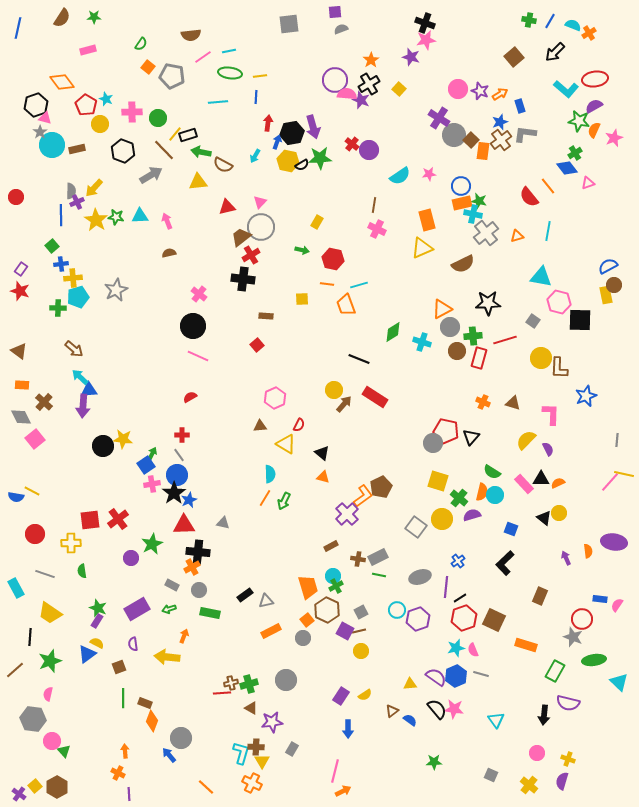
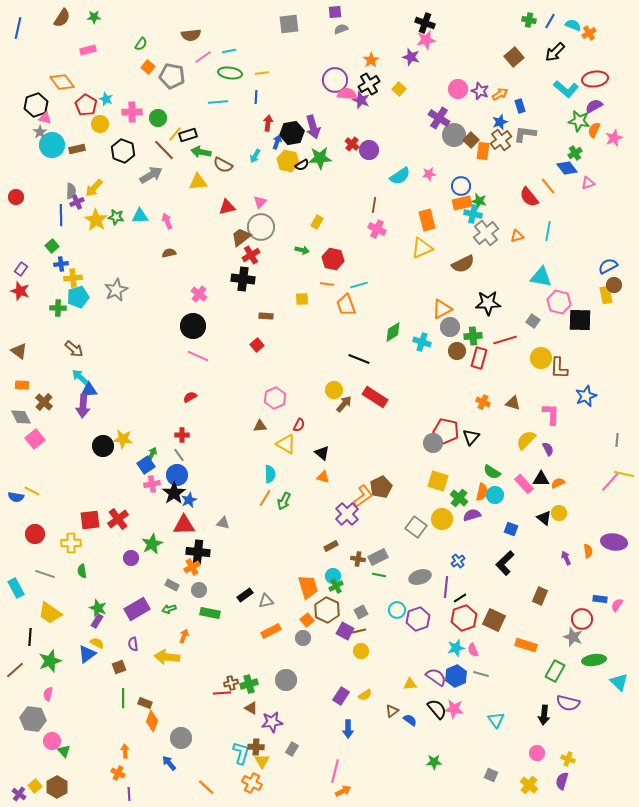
yellow line at (260, 76): moved 2 px right, 3 px up
blue arrow at (169, 755): moved 8 px down
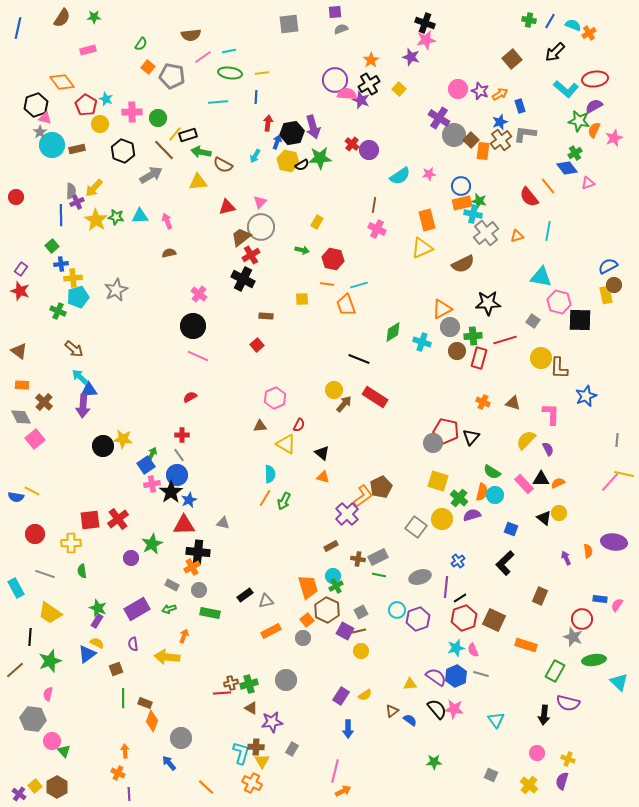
brown square at (514, 57): moved 2 px left, 2 px down
black cross at (243, 279): rotated 20 degrees clockwise
green cross at (58, 308): moved 3 px down; rotated 21 degrees clockwise
black star at (174, 493): moved 3 px left, 1 px up
brown square at (119, 667): moved 3 px left, 2 px down
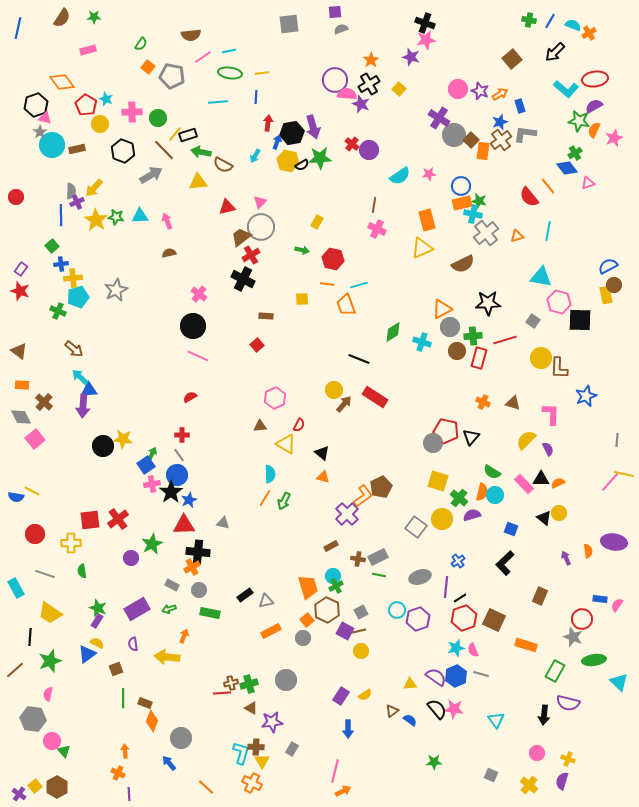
purple star at (361, 100): moved 4 px down
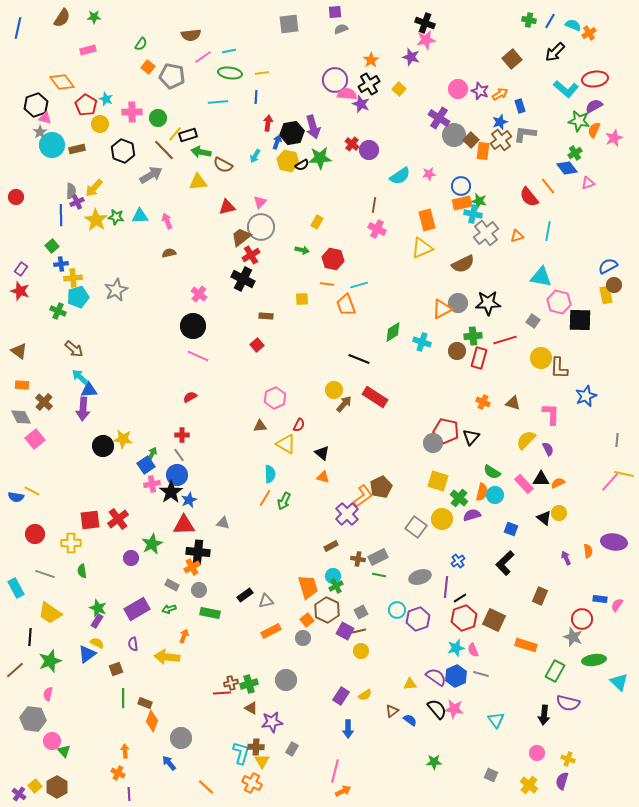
gray circle at (450, 327): moved 8 px right, 24 px up
purple arrow at (83, 406): moved 3 px down
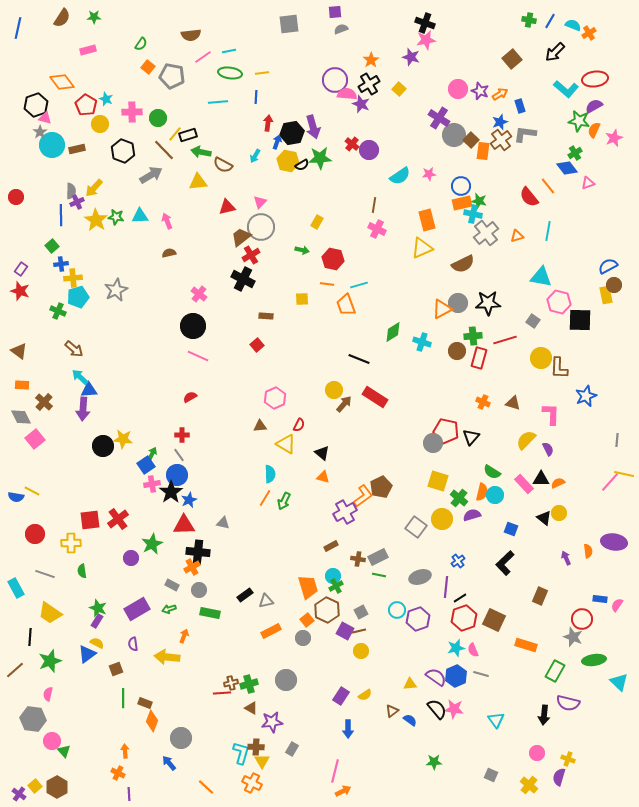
purple cross at (347, 514): moved 2 px left, 2 px up; rotated 15 degrees clockwise
purple semicircle at (562, 781): moved 3 px left, 4 px up
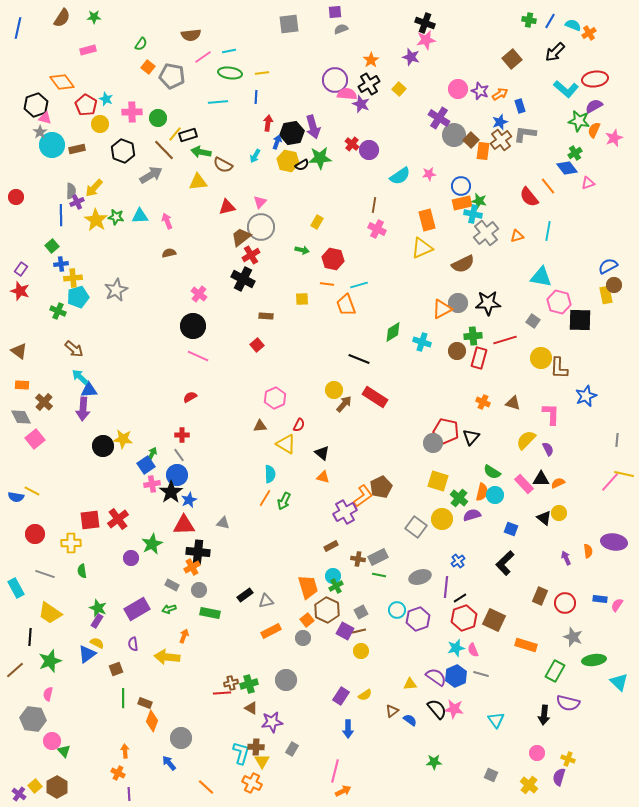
red circle at (582, 619): moved 17 px left, 16 px up
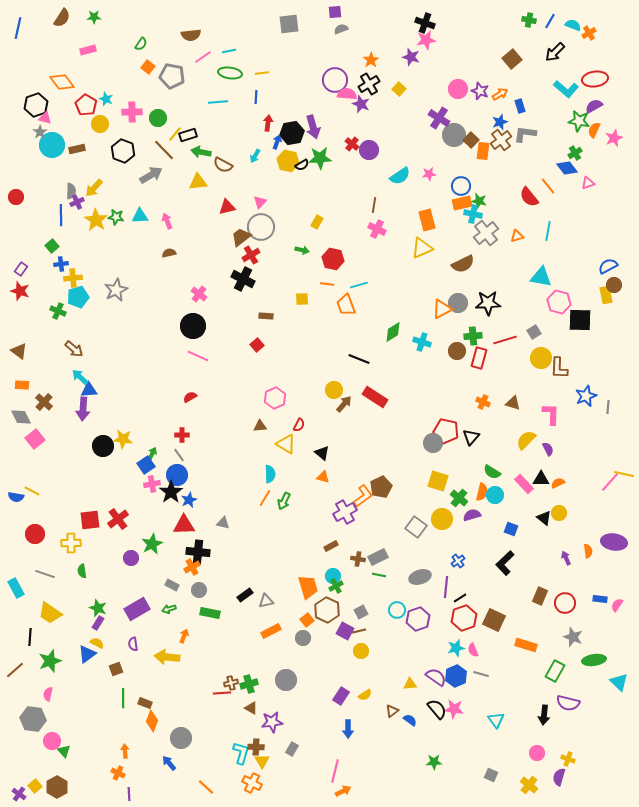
gray square at (533, 321): moved 1 px right, 11 px down; rotated 24 degrees clockwise
gray line at (617, 440): moved 9 px left, 33 px up
purple rectangle at (97, 621): moved 1 px right, 2 px down
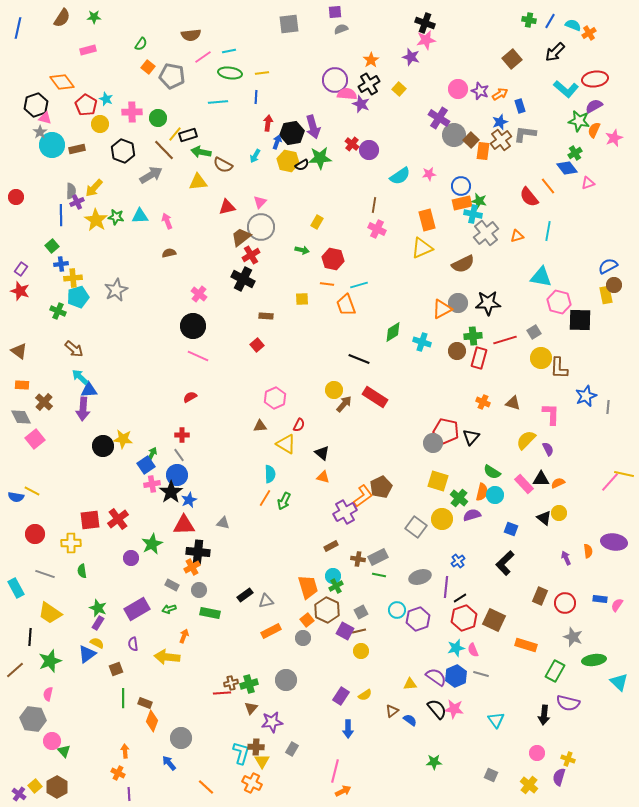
brown triangle at (251, 708): rotated 40 degrees clockwise
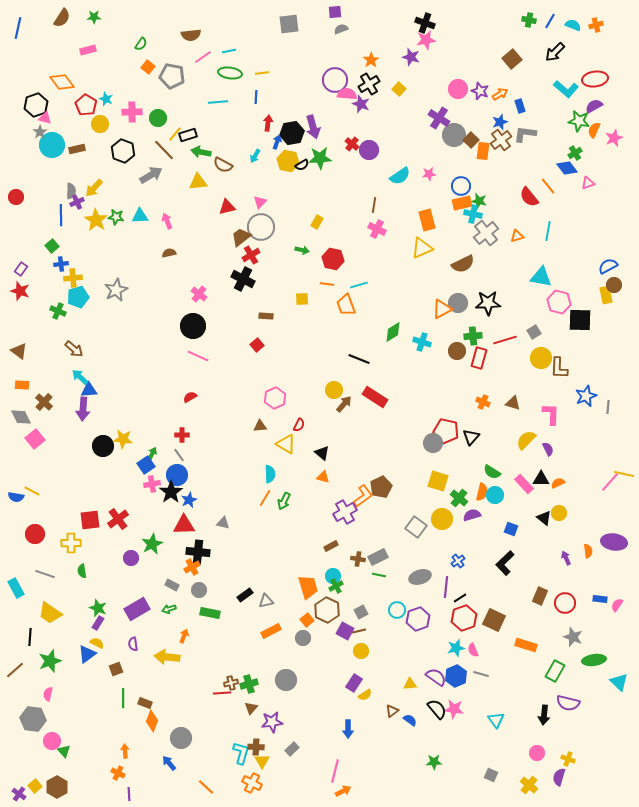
orange cross at (589, 33): moved 7 px right, 8 px up; rotated 16 degrees clockwise
purple rectangle at (341, 696): moved 13 px right, 13 px up
gray rectangle at (292, 749): rotated 16 degrees clockwise
